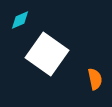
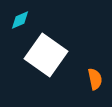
white square: moved 1 px left, 1 px down
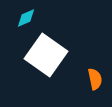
cyan diamond: moved 6 px right, 2 px up
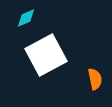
white square: rotated 27 degrees clockwise
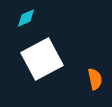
white square: moved 4 px left, 4 px down
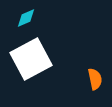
white square: moved 11 px left
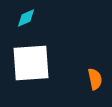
white square: moved 4 px down; rotated 24 degrees clockwise
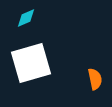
white square: rotated 12 degrees counterclockwise
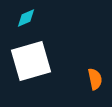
white square: moved 2 px up
